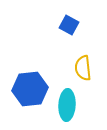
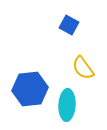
yellow semicircle: rotated 30 degrees counterclockwise
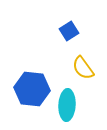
blue square: moved 6 px down; rotated 30 degrees clockwise
blue hexagon: moved 2 px right; rotated 12 degrees clockwise
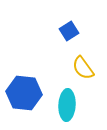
blue hexagon: moved 8 px left, 4 px down
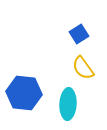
blue square: moved 10 px right, 3 px down
cyan ellipse: moved 1 px right, 1 px up
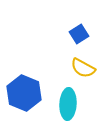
yellow semicircle: rotated 25 degrees counterclockwise
blue hexagon: rotated 16 degrees clockwise
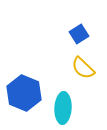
yellow semicircle: rotated 15 degrees clockwise
cyan ellipse: moved 5 px left, 4 px down
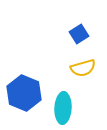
yellow semicircle: rotated 60 degrees counterclockwise
